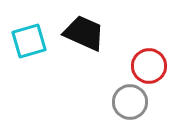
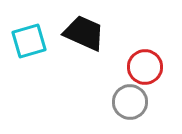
red circle: moved 4 px left, 1 px down
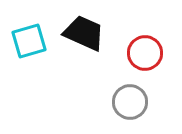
red circle: moved 14 px up
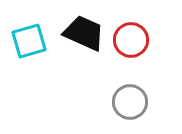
red circle: moved 14 px left, 13 px up
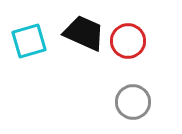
red circle: moved 3 px left, 1 px down
gray circle: moved 3 px right
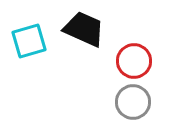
black trapezoid: moved 4 px up
red circle: moved 6 px right, 20 px down
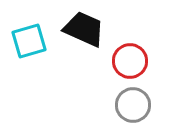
red circle: moved 4 px left
gray circle: moved 3 px down
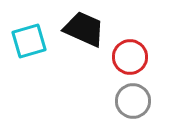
red circle: moved 4 px up
gray circle: moved 4 px up
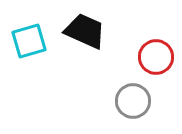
black trapezoid: moved 1 px right, 2 px down
red circle: moved 26 px right
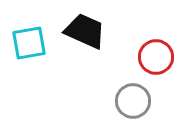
cyan square: moved 2 px down; rotated 6 degrees clockwise
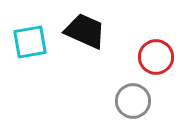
cyan square: moved 1 px right, 1 px up
